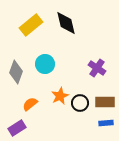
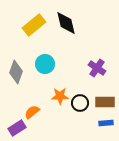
yellow rectangle: moved 3 px right
orange star: rotated 24 degrees clockwise
orange semicircle: moved 2 px right, 8 px down
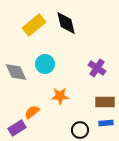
gray diamond: rotated 45 degrees counterclockwise
black circle: moved 27 px down
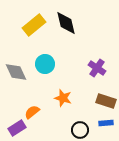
orange star: moved 3 px right, 2 px down; rotated 18 degrees clockwise
brown rectangle: moved 1 px right, 1 px up; rotated 18 degrees clockwise
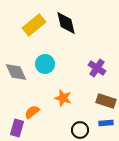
purple rectangle: rotated 42 degrees counterclockwise
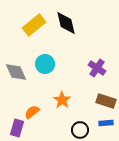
orange star: moved 1 px left, 2 px down; rotated 18 degrees clockwise
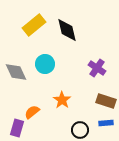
black diamond: moved 1 px right, 7 px down
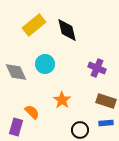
purple cross: rotated 12 degrees counterclockwise
orange semicircle: rotated 84 degrees clockwise
purple rectangle: moved 1 px left, 1 px up
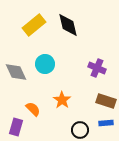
black diamond: moved 1 px right, 5 px up
orange semicircle: moved 1 px right, 3 px up
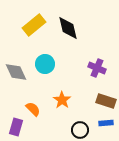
black diamond: moved 3 px down
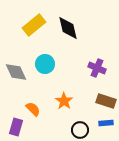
orange star: moved 2 px right, 1 px down
